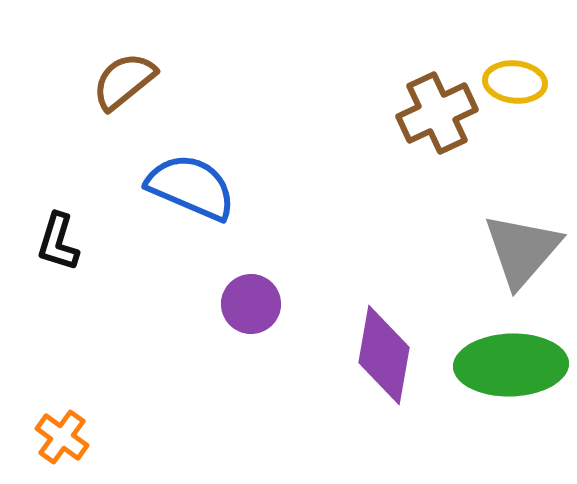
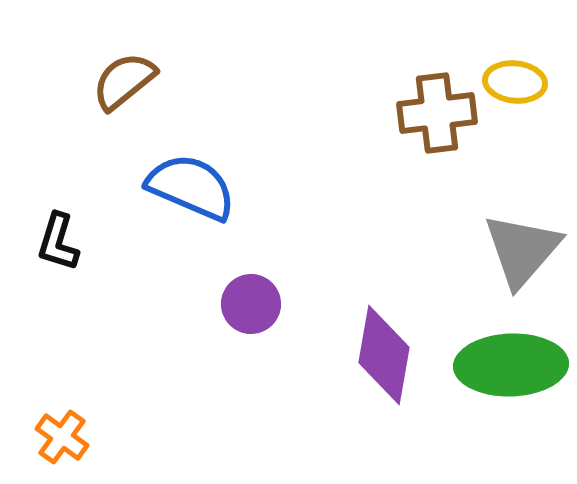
brown cross: rotated 18 degrees clockwise
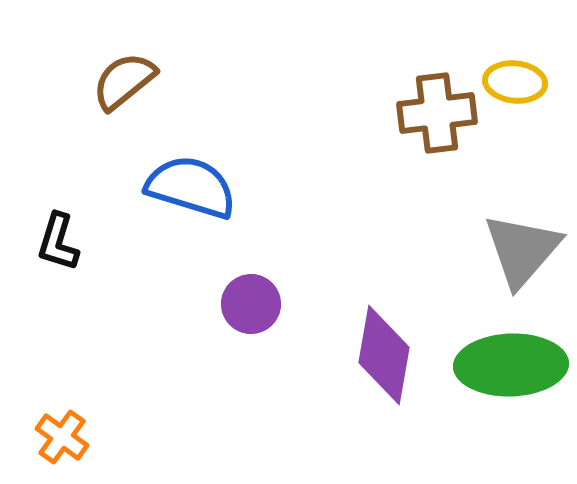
blue semicircle: rotated 6 degrees counterclockwise
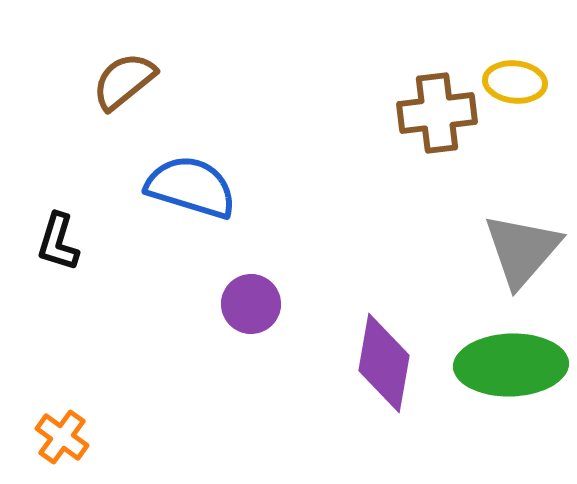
purple diamond: moved 8 px down
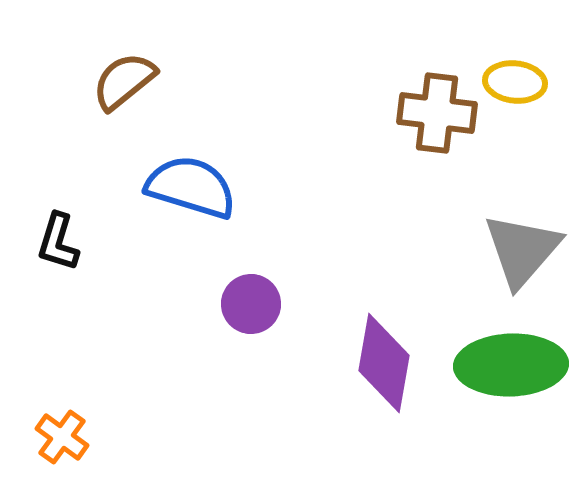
brown cross: rotated 14 degrees clockwise
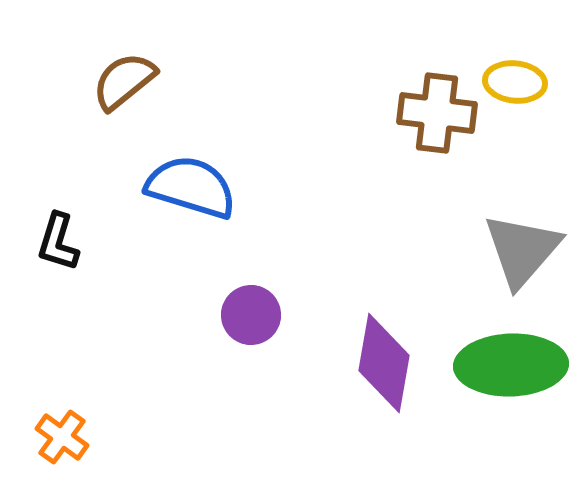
purple circle: moved 11 px down
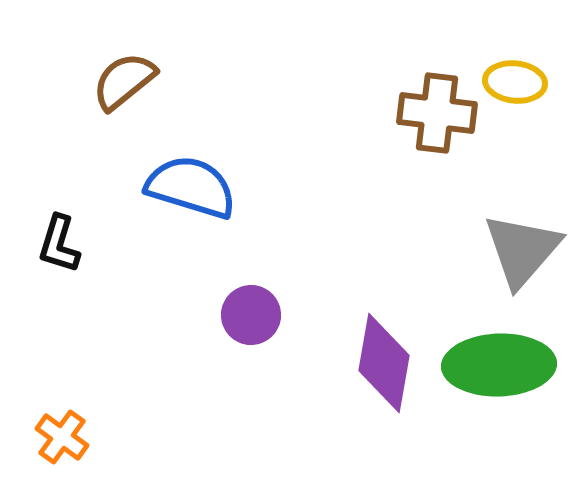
black L-shape: moved 1 px right, 2 px down
green ellipse: moved 12 px left
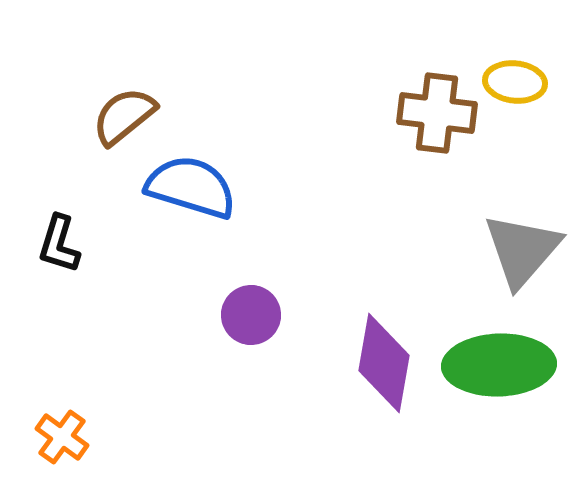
brown semicircle: moved 35 px down
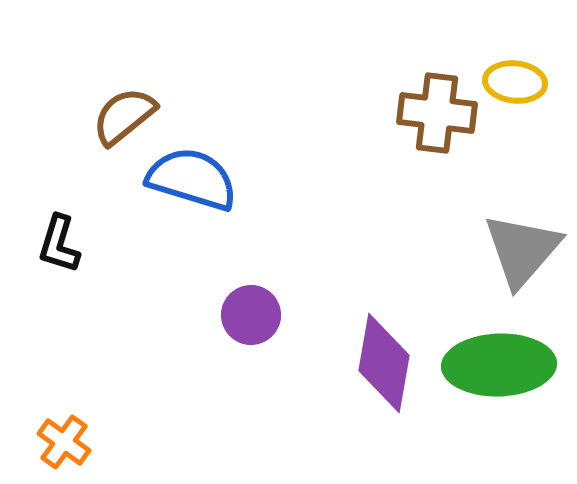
blue semicircle: moved 1 px right, 8 px up
orange cross: moved 2 px right, 5 px down
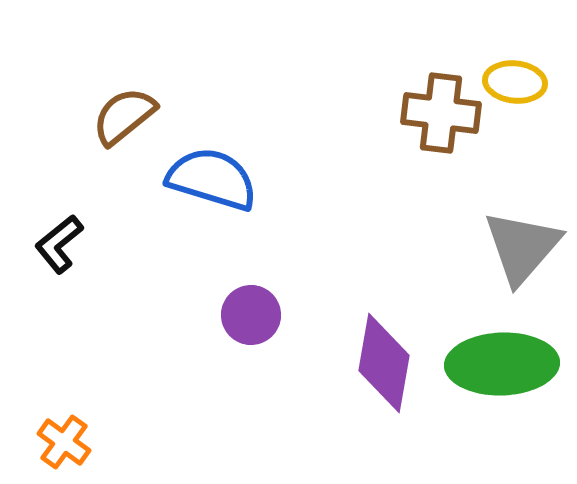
brown cross: moved 4 px right
blue semicircle: moved 20 px right
black L-shape: rotated 34 degrees clockwise
gray triangle: moved 3 px up
green ellipse: moved 3 px right, 1 px up
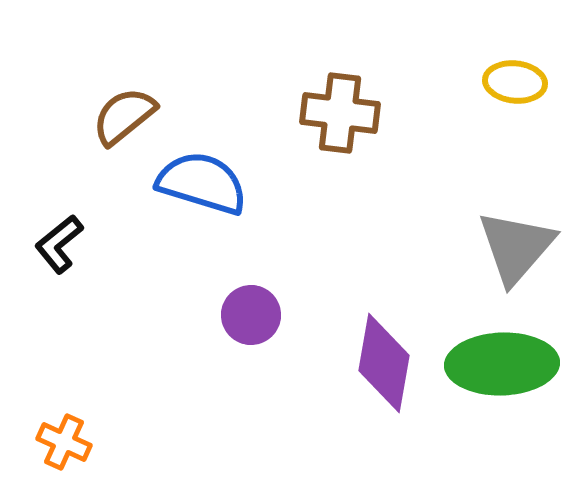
brown cross: moved 101 px left
blue semicircle: moved 10 px left, 4 px down
gray triangle: moved 6 px left
orange cross: rotated 12 degrees counterclockwise
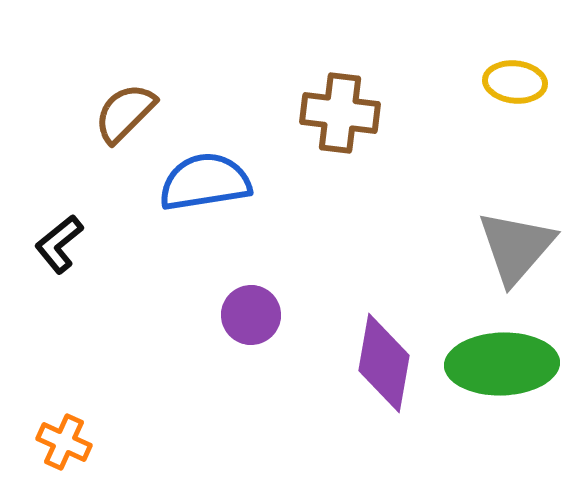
brown semicircle: moved 1 px right, 3 px up; rotated 6 degrees counterclockwise
blue semicircle: moved 3 px right, 1 px up; rotated 26 degrees counterclockwise
